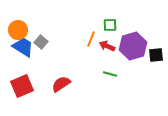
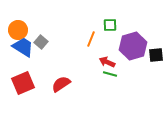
red arrow: moved 16 px down
red square: moved 1 px right, 3 px up
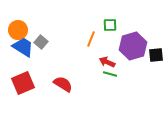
red semicircle: moved 2 px right; rotated 66 degrees clockwise
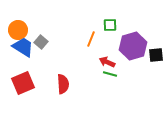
red semicircle: rotated 54 degrees clockwise
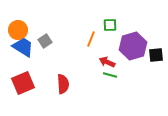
gray square: moved 4 px right, 1 px up; rotated 16 degrees clockwise
green line: moved 1 px down
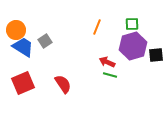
green square: moved 22 px right, 1 px up
orange circle: moved 2 px left
orange line: moved 6 px right, 12 px up
red semicircle: rotated 30 degrees counterclockwise
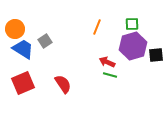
orange circle: moved 1 px left, 1 px up
blue trapezoid: moved 2 px down
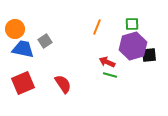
blue trapezoid: rotated 20 degrees counterclockwise
black square: moved 7 px left
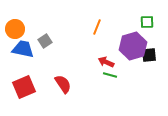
green square: moved 15 px right, 2 px up
red arrow: moved 1 px left
red square: moved 1 px right, 4 px down
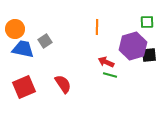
orange line: rotated 21 degrees counterclockwise
